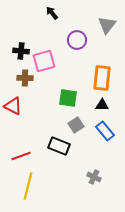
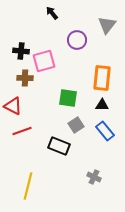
red line: moved 1 px right, 25 px up
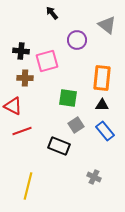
gray triangle: rotated 30 degrees counterclockwise
pink square: moved 3 px right
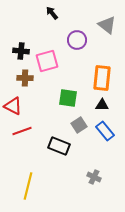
gray square: moved 3 px right
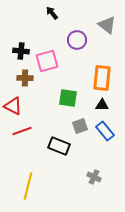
gray square: moved 1 px right, 1 px down; rotated 14 degrees clockwise
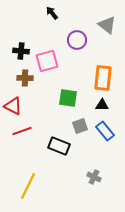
orange rectangle: moved 1 px right
yellow line: rotated 12 degrees clockwise
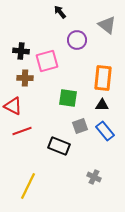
black arrow: moved 8 px right, 1 px up
